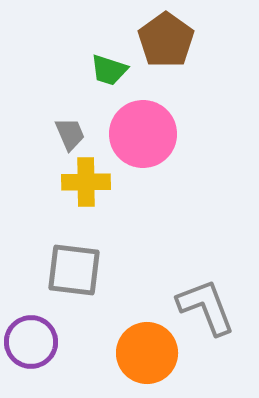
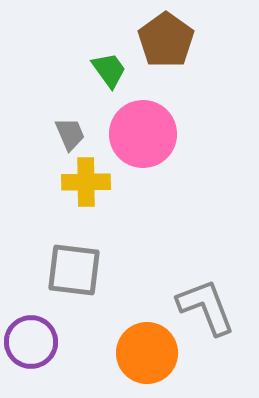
green trapezoid: rotated 144 degrees counterclockwise
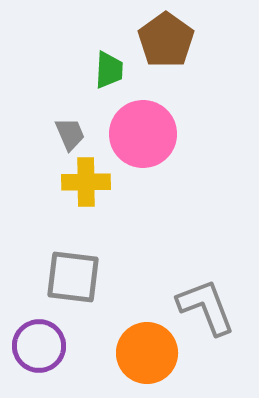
green trapezoid: rotated 39 degrees clockwise
gray square: moved 1 px left, 7 px down
purple circle: moved 8 px right, 4 px down
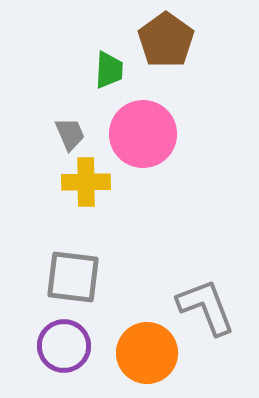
purple circle: moved 25 px right
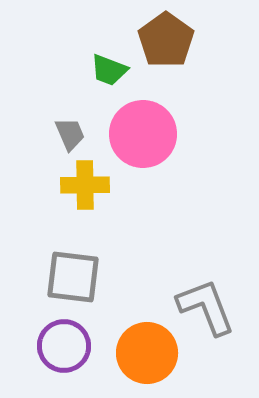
green trapezoid: rotated 108 degrees clockwise
yellow cross: moved 1 px left, 3 px down
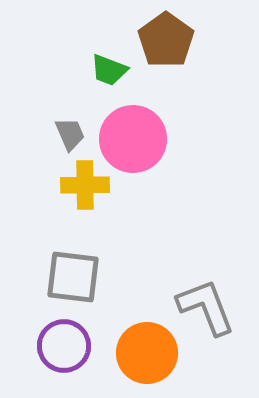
pink circle: moved 10 px left, 5 px down
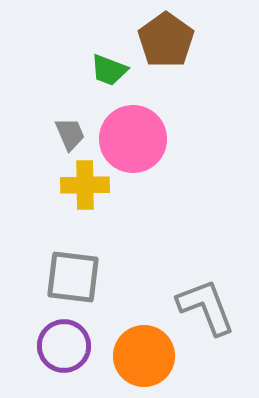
orange circle: moved 3 px left, 3 px down
